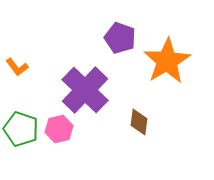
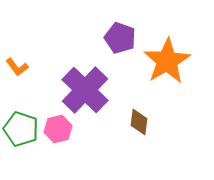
pink hexagon: moved 1 px left
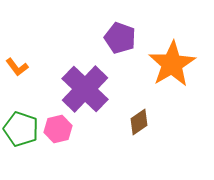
orange star: moved 5 px right, 3 px down
purple cross: moved 1 px up
brown diamond: rotated 48 degrees clockwise
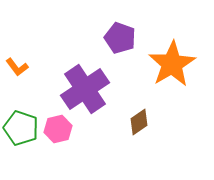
purple cross: rotated 12 degrees clockwise
green pentagon: moved 1 px up
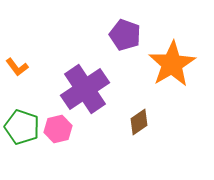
purple pentagon: moved 5 px right, 3 px up
green pentagon: moved 1 px right, 1 px up
